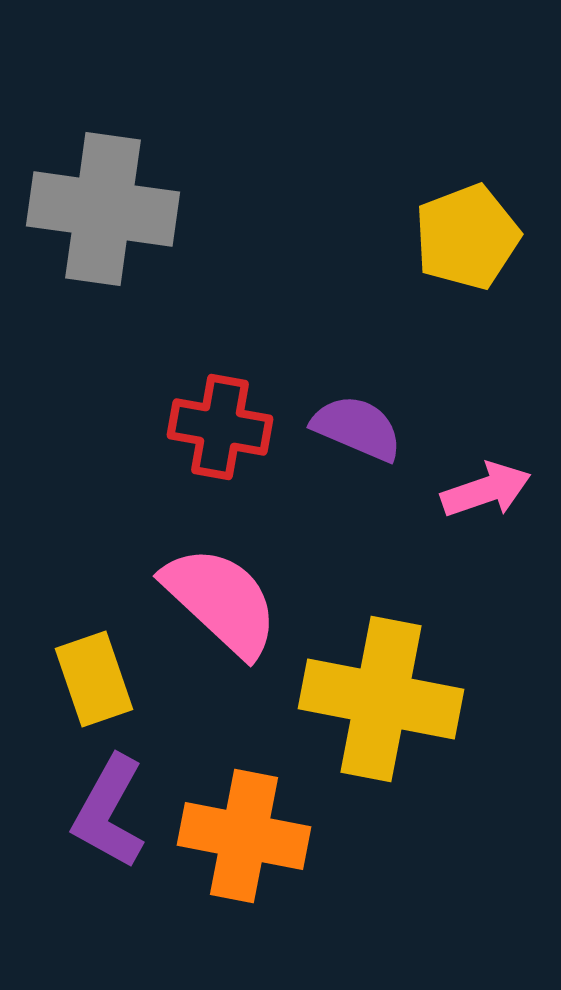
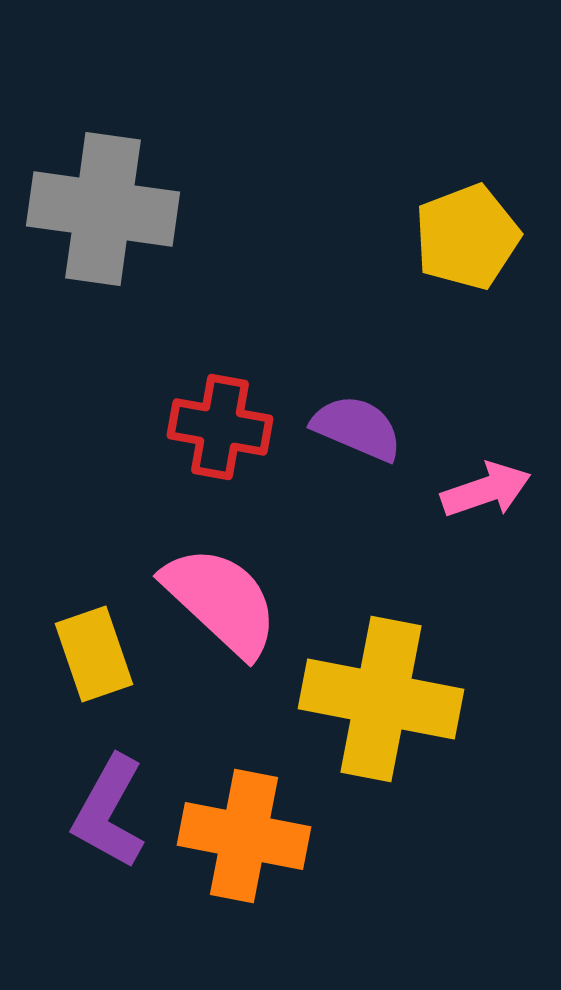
yellow rectangle: moved 25 px up
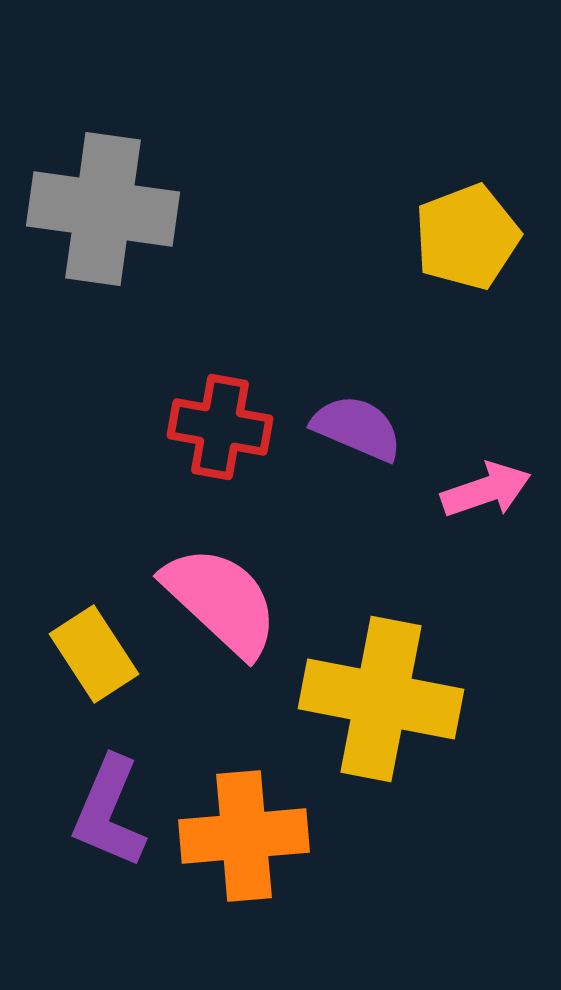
yellow rectangle: rotated 14 degrees counterclockwise
purple L-shape: rotated 6 degrees counterclockwise
orange cross: rotated 16 degrees counterclockwise
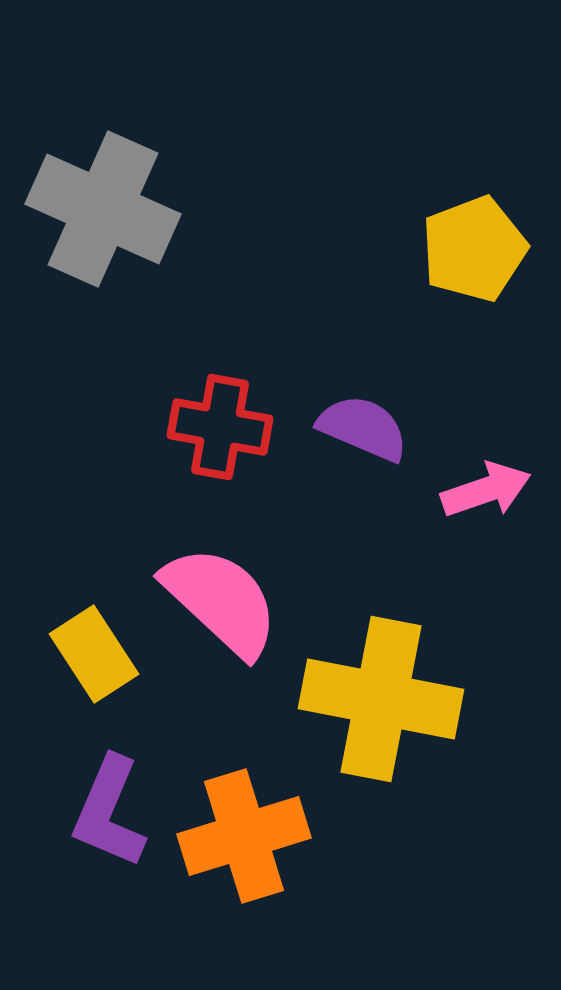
gray cross: rotated 16 degrees clockwise
yellow pentagon: moved 7 px right, 12 px down
purple semicircle: moved 6 px right
orange cross: rotated 12 degrees counterclockwise
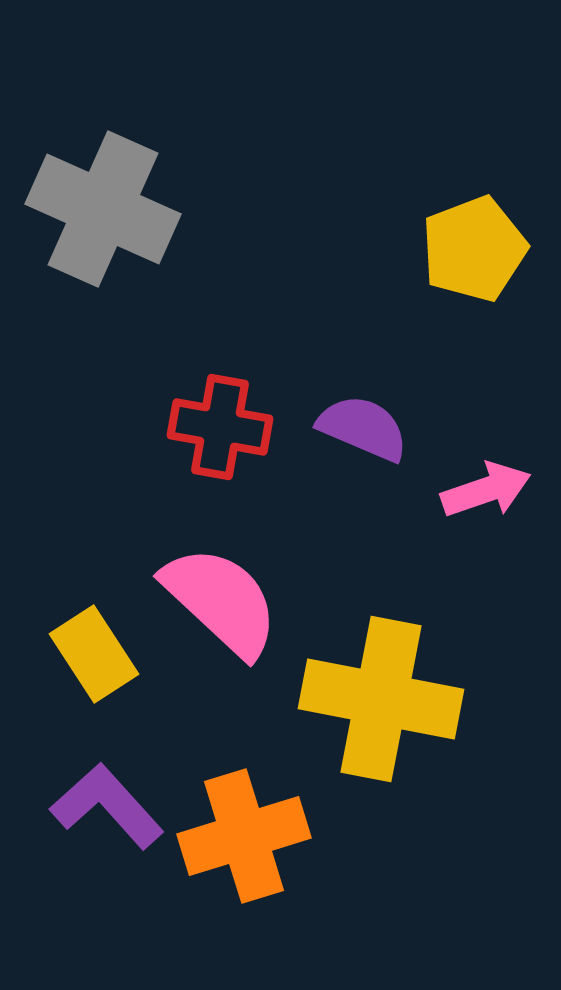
purple L-shape: moved 2 px left, 6 px up; rotated 115 degrees clockwise
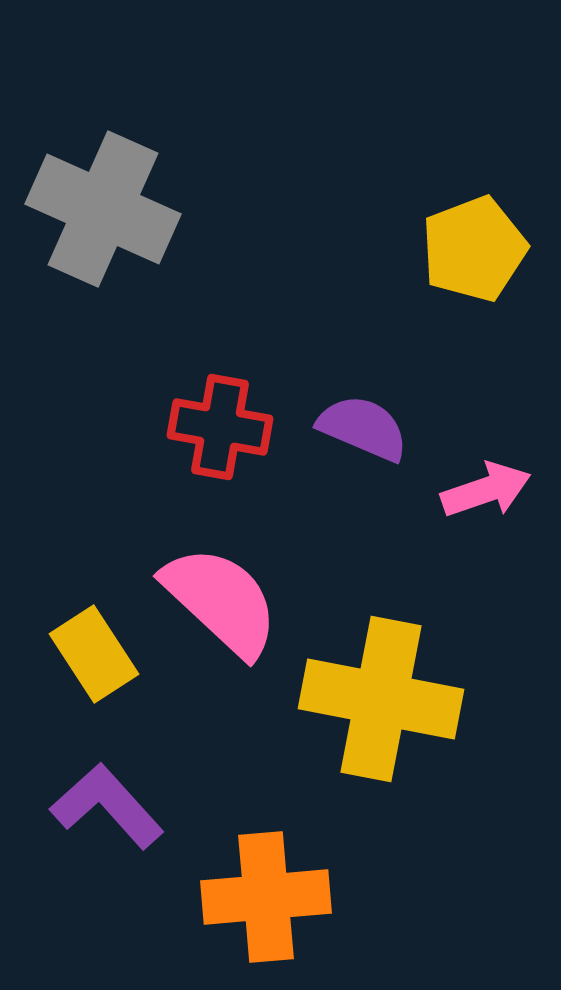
orange cross: moved 22 px right, 61 px down; rotated 12 degrees clockwise
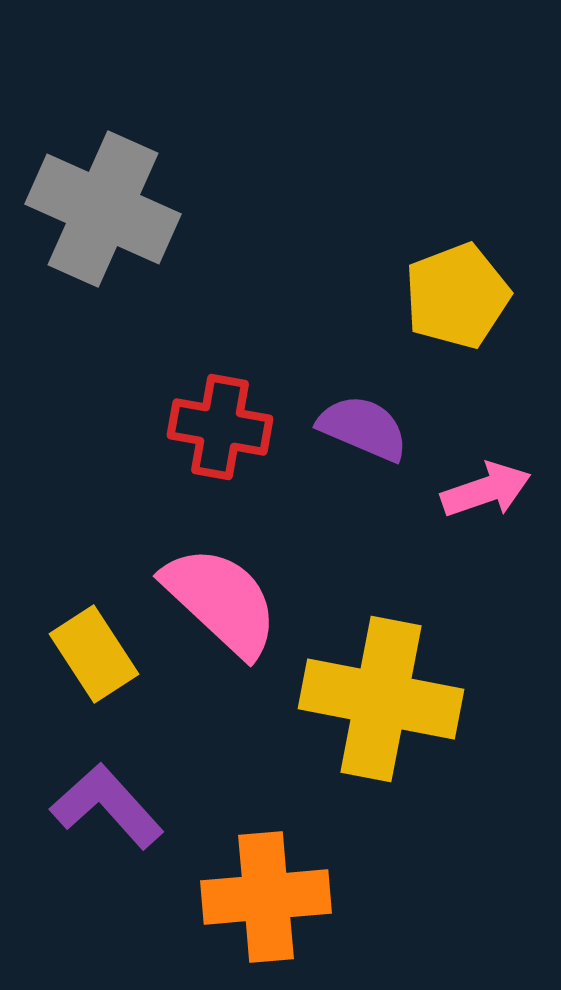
yellow pentagon: moved 17 px left, 47 px down
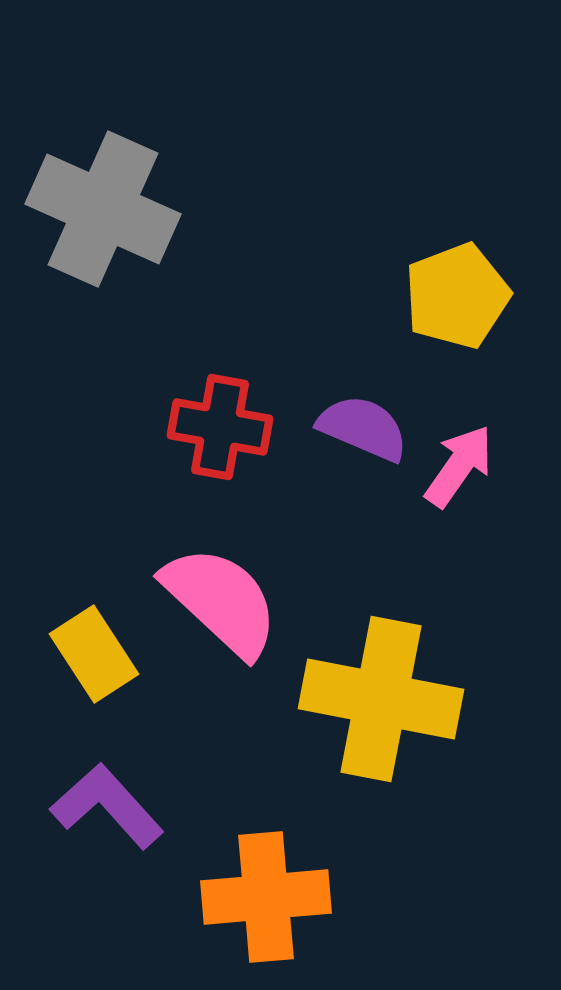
pink arrow: moved 27 px left, 24 px up; rotated 36 degrees counterclockwise
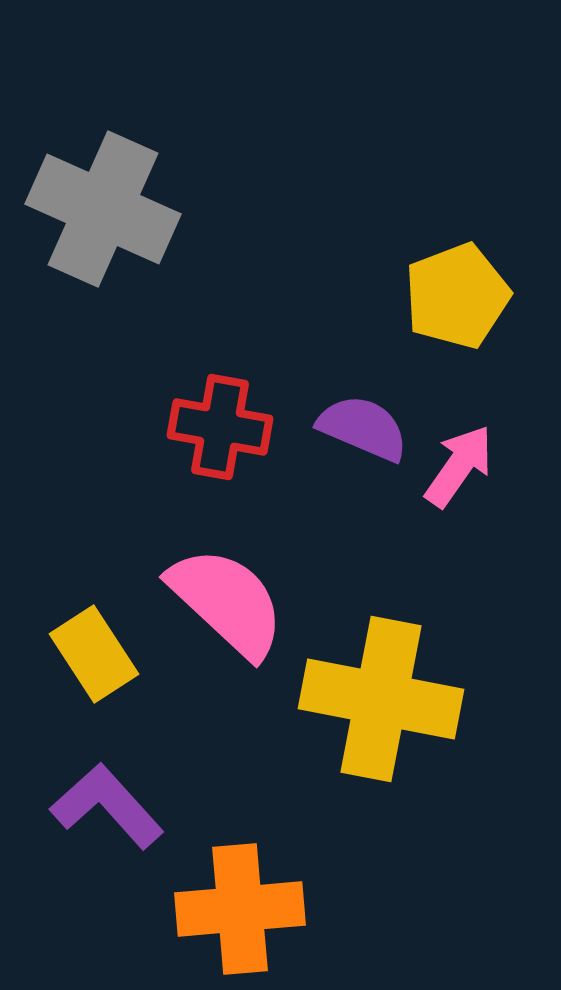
pink semicircle: moved 6 px right, 1 px down
orange cross: moved 26 px left, 12 px down
